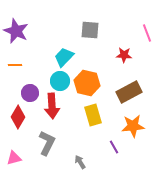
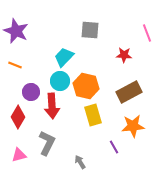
orange line: rotated 24 degrees clockwise
orange hexagon: moved 1 px left, 3 px down
purple circle: moved 1 px right, 1 px up
pink triangle: moved 5 px right, 3 px up
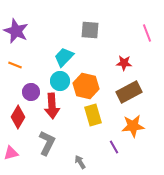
red star: moved 8 px down
pink triangle: moved 8 px left, 2 px up
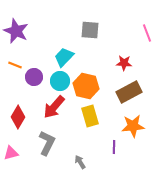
purple circle: moved 3 px right, 15 px up
red arrow: moved 2 px right, 1 px down; rotated 45 degrees clockwise
yellow rectangle: moved 3 px left, 1 px down
purple line: rotated 32 degrees clockwise
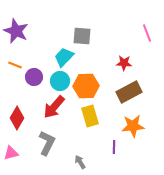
gray square: moved 8 px left, 6 px down
orange hexagon: rotated 15 degrees counterclockwise
red diamond: moved 1 px left, 1 px down
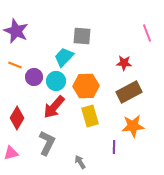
cyan circle: moved 4 px left
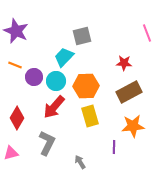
gray square: rotated 18 degrees counterclockwise
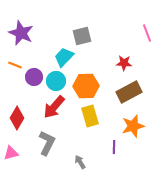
purple star: moved 5 px right, 2 px down
orange star: rotated 10 degrees counterclockwise
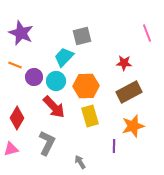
red arrow: rotated 85 degrees counterclockwise
purple line: moved 1 px up
pink triangle: moved 4 px up
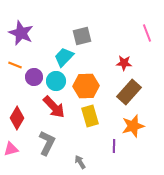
brown rectangle: rotated 20 degrees counterclockwise
